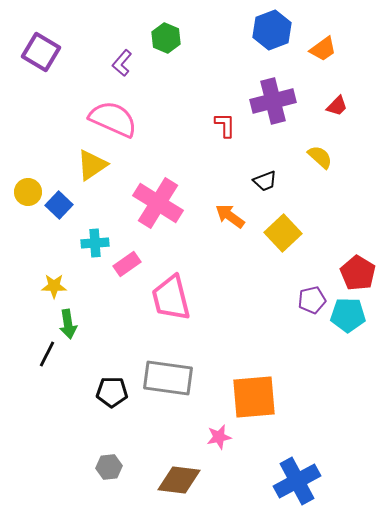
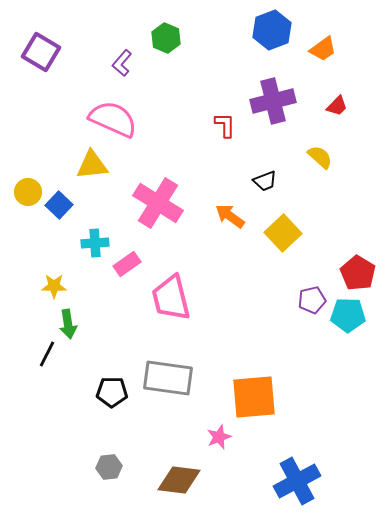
yellow triangle: rotated 28 degrees clockwise
pink star: rotated 10 degrees counterclockwise
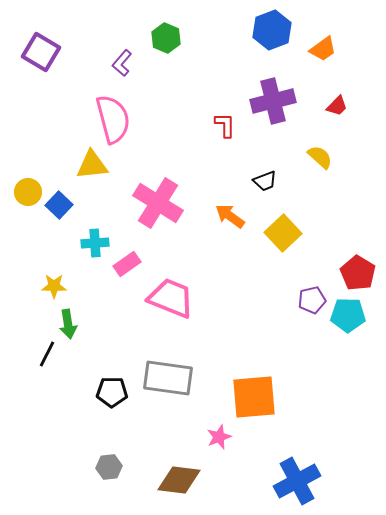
pink semicircle: rotated 51 degrees clockwise
pink trapezoid: rotated 126 degrees clockwise
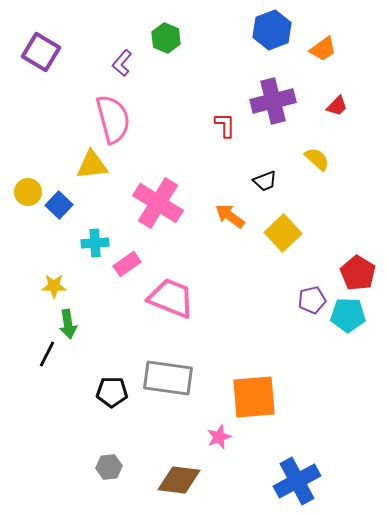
yellow semicircle: moved 3 px left, 2 px down
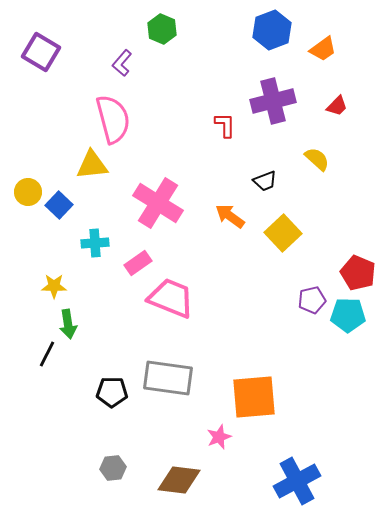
green hexagon: moved 4 px left, 9 px up
pink rectangle: moved 11 px right, 1 px up
red pentagon: rotated 8 degrees counterclockwise
gray hexagon: moved 4 px right, 1 px down
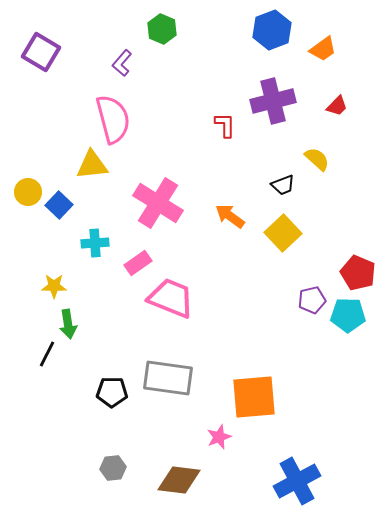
black trapezoid: moved 18 px right, 4 px down
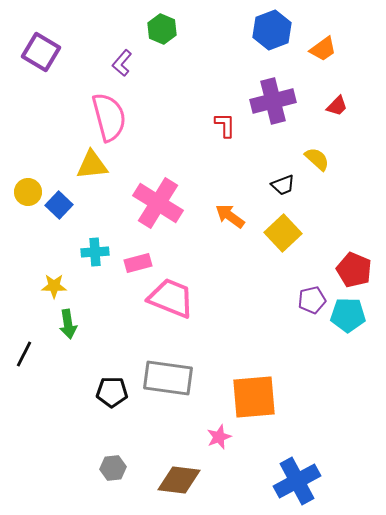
pink semicircle: moved 4 px left, 2 px up
cyan cross: moved 9 px down
pink rectangle: rotated 20 degrees clockwise
red pentagon: moved 4 px left, 3 px up
black line: moved 23 px left
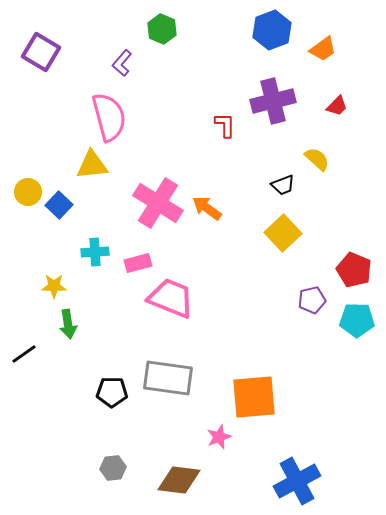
orange arrow: moved 23 px left, 8 px up
cyan pentagon: moved 9 px right, 5 px down
black line: rotated 28 degrees clockwise
